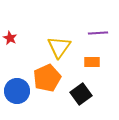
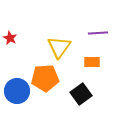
orange pentagon: moved 2 px left; rotated 20 degrees clockwise
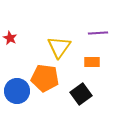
orange pentagon: rotated 12 degrees clockwise
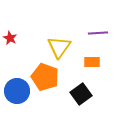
orange pentagon: moved 1 px up; rotated 12 degrees clockwise
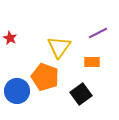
purple line: rotated 24 degrees counterclockwise
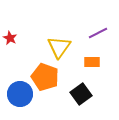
blue circle: moved 3 px right, 3 px down
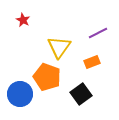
red star: moved 13 px right, 18 px up
orange rectangle: rotated 21 degrees counterclockwise
orange pentagon: moved 2 px right
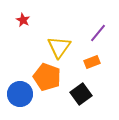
purple line: rotated 24 degrees counterclockwise
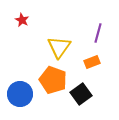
red star: moved 1 px left
purple line: rotated 24 degrees counterclockwise
orange pentagon: moved 6 px right, 3 px down
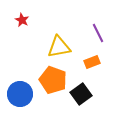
purple line: rotated 42 degrees counterclockwise
yellow triangle: rotated 45 degrees clockwise
